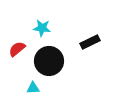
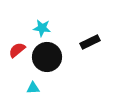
red semicircle: moved 1 px down
black circle: moved 2 px left, 4 px up
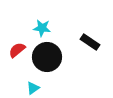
black rectangle: rotated 60 degrees clockwise
cyan triangle: rotated 32 degrees counterclockwise
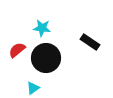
black circle: moved 1 px left, 1 px down
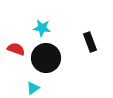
black rectangle: rotated 36 degrees clockwise
red semicircle: moved 1 px left, 1 px up; rotated 60 degrees clockwise
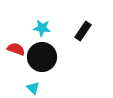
black rectangle: moved 7 px left, 11 px up; rotated 54 degrees clockwise
black circle: moved 4 px left, 1 px up
cyan triangle: rotated 40 degrees counterclockwise
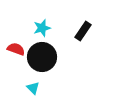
cyan star: rotated 24 degrees counterclockwise
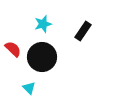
cyan star: moved 1 px right, 4 px up
red semicircle: moved 3 px left; rotated 24 degrees clockwise
cyan triangle: moved 4 px left
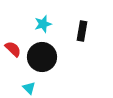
black rectangle: moved 1 px left; rotated 24 degrees counterclockwise
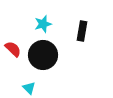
black circle: moved 1 px right, 2 px up
